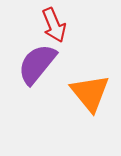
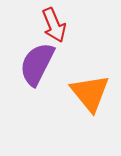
purple semicircle: rotated 12 degrees counterclockwise
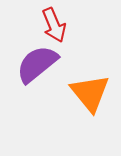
purple semicircle: rotated 24 degrees clockwise
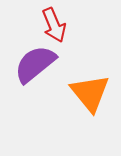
purple semicircle: moved 2 px left
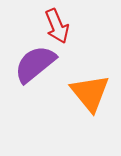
red arrow: moved 3 px right, 1 px down
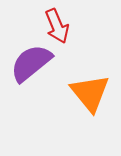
purple semicircle: moved 4 px left, 1 px up
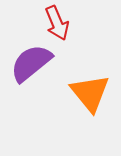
red arrow: moved 3 px up
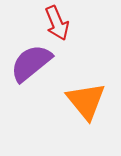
orange triangle: moved 4 px left, 8 px down
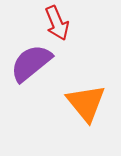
orange triangle: moved 2 px down
